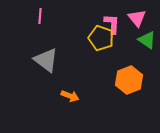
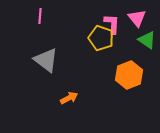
orange hexagon: moved 5 px up
orange arrow: moved 1 px left, 2 px down; rotated 48 degrees counterclockwise
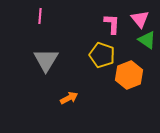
pink triangle: moved 3 px right, 1 px down
yellow pentagon: moved 1 px right, 17 px down
gray triangle: rotated 24 degrees clockwise
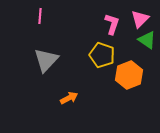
pink triangle: rotated 24 degrees clockwise
pink L-shape: rotated 15 degrees clockwise
gray triangle: rotated 12 degrees clockwise
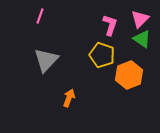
pink line: rotated 14 degrees clockwise
pink L-shape: moved 2 px left, 1 px down
green triangle: moved 5 px left, 1 px up
orange arrow: rotated 42 degrees counterclockwise
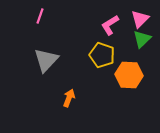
pink L-shape: rotated 140 degrees counterclockwise
green triangle: rotated 42 degrees clockwise
orange hexagon: rotated 24 degrees clockwise
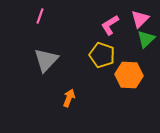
green triangle: moved 4 px right
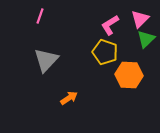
yellow pentagon: moved 3 px right, 3 px up
orange arrow: rotated 36 degrees clockwise
